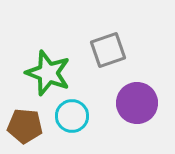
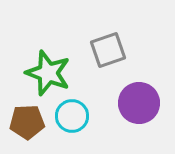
purple circle: moved 2 px right
brown pentagon: moved 2 px right, 4 px up; rotated 8 degrees counterclockwise
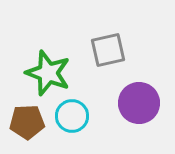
gray square: rotated 6 degrees clockwise
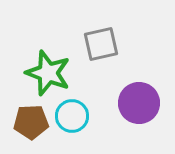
gray square: moved 7 px left, 6 px up
brown pentagon: moved 4 px right
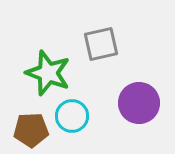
brown pentagon: moved 8 px down
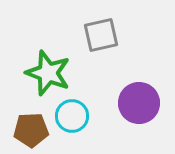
gray square: moved 9 px up
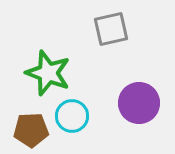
gray square: moved 10 px right, 6 px up
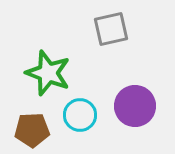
purple circle: moved 4 px left, 3 px down
cyan circle: moved 8 px right, 1 px up
brown pentagon: moved 1 px right
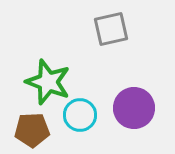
green star: moved 9 px down
purple circle: moved 1 px left, 2 px down
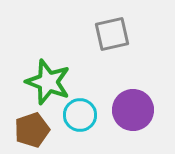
gray square: moved 1 px right, 5 px down
purple circle: moved 1 px left, 2 px down
brown pentagon: rotated 16 degrees counterclockwise
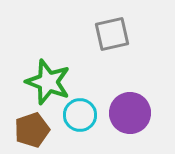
purple circle: moved 3 px left, 3 px down
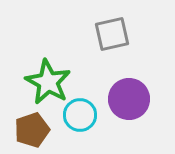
green star: rotated 9 degrees clockwise
purple circle: moved 1 px left, 14 px up
